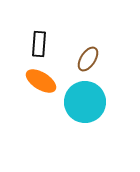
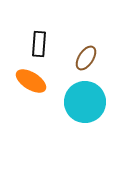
brown ellipse: moved 2 px left, 1 px up
orange ellipse: moved 10 px left
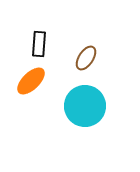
orange ellipse: rotated 76 degrees counterclockwise
cyan circle: moved 4 px down
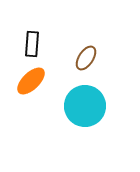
black rectangle: moved 7 px left
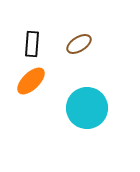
brown ellipse: moved 7 px left, 14 px up; rotated 25 degrees clockwise
cyan circle: moved 2 px right, 2 px down
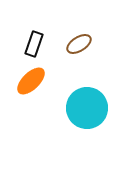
black rectangle: moved 2 px right; rotated 15 degrees clockwise
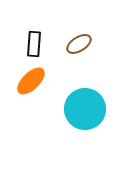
black rectangle: rotated 15 degrees counterclockwise
cyan circle: moved 2 px left, 1 px down
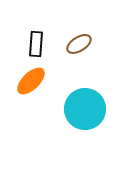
black rectangle: moved 2 px right
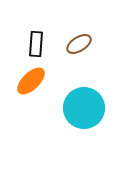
cyan circle: moved 1 px left, 1 px up
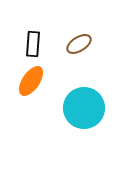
black rectangle: moved 3 px left
orange ellipse: rotated 12 degrees counterclockwise
